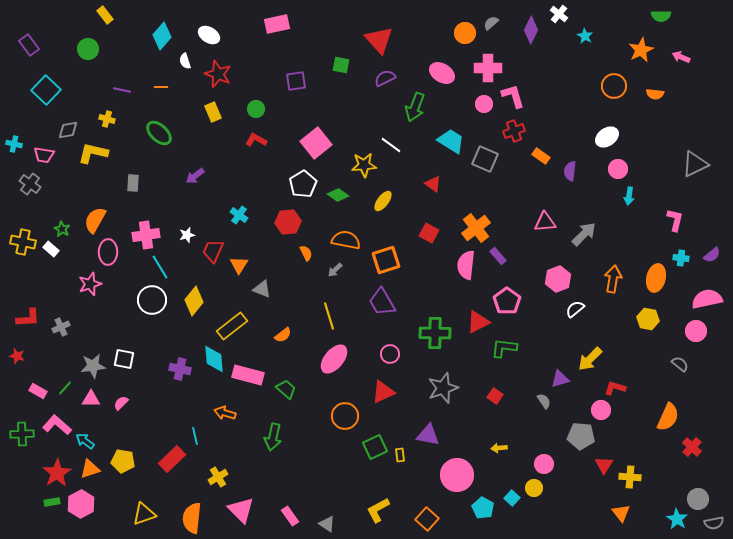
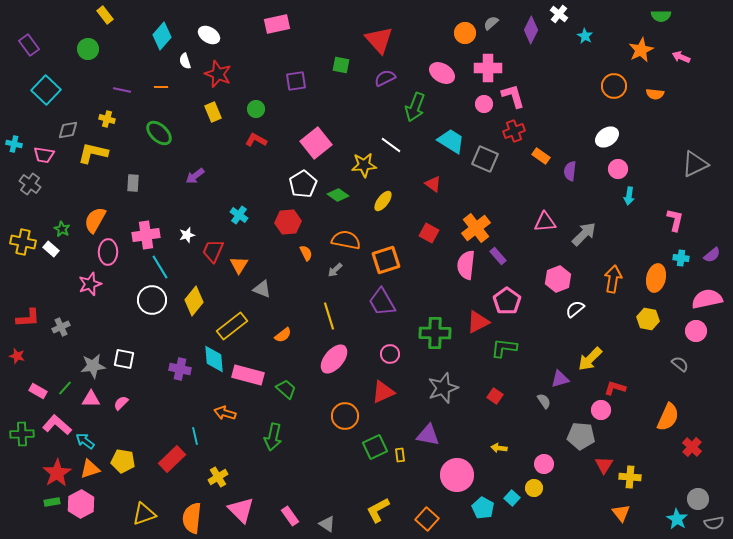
yellow arrow at (499, 448): rotated 14 degrees clockwise
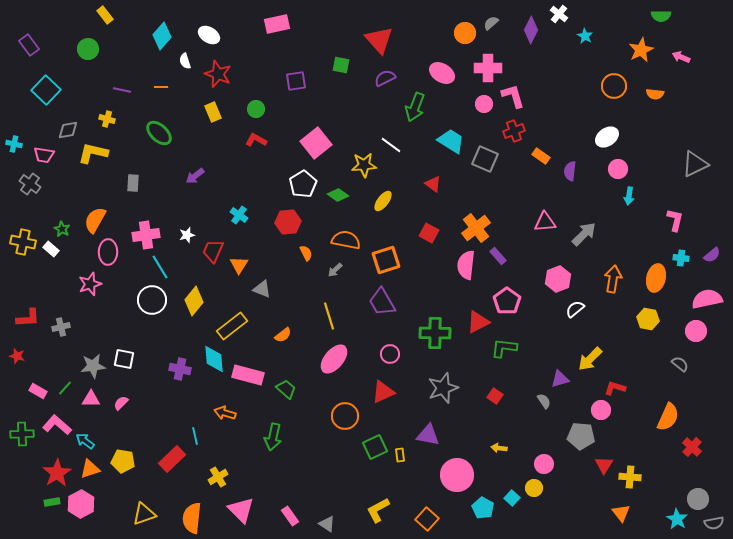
gray cross at (61, 327): rotated 12 degrees clockwise
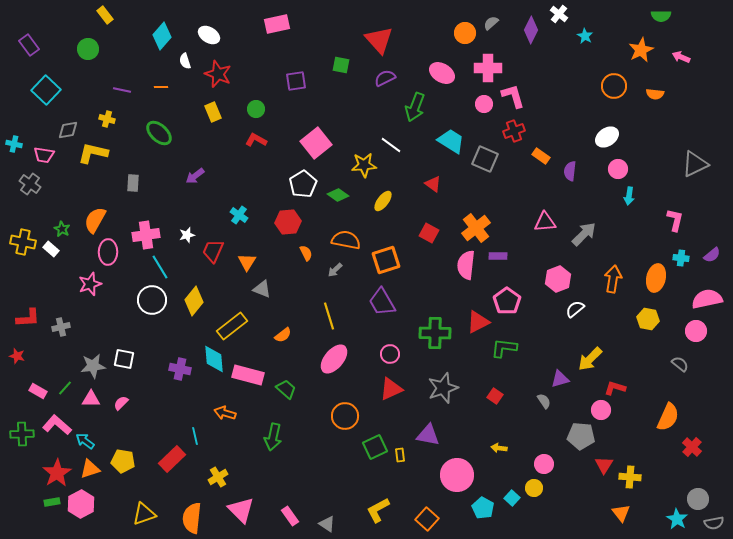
purple rectangle at (498, 256): rotated 48 degrees counterclockwise
orange triangle at (239, 265): moved 8 px right, 3 px up
red triangle at (383, 392): moved 8 px right, 3 px up
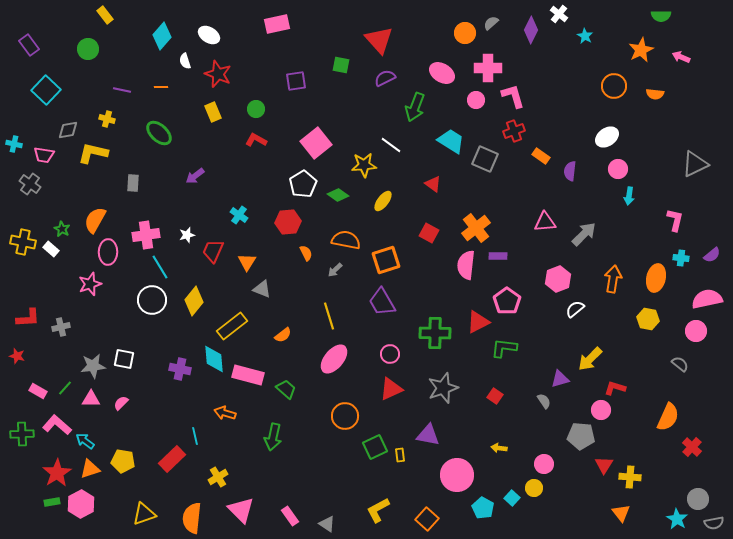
pink circle at (484, 104): moved 8 px left, 4 px up
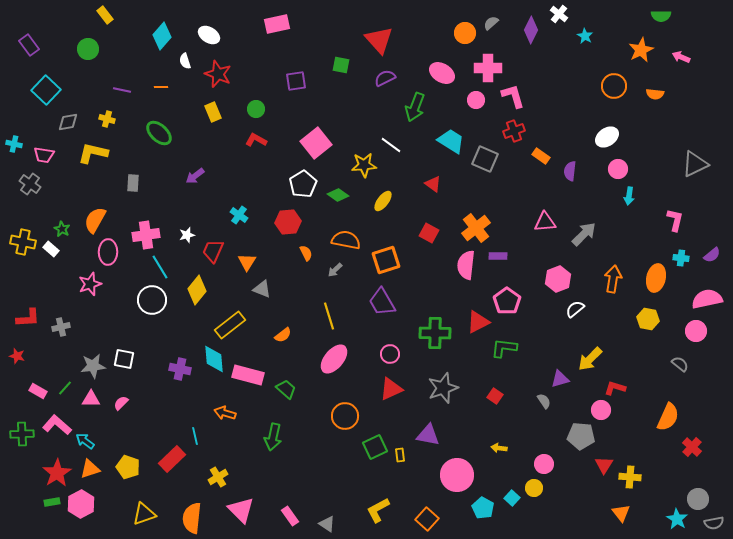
gray diamond at (68, 130): moved 8 px up
yellow diamond at (194, 301): moved 3 px right, 11 px up
yellow rectangle at (232, 326): moved 2 px left, 1 px up
yellow pentagon at (123, 461): moved 5 px right, 6 px down; rotated 10 degrees clockwise
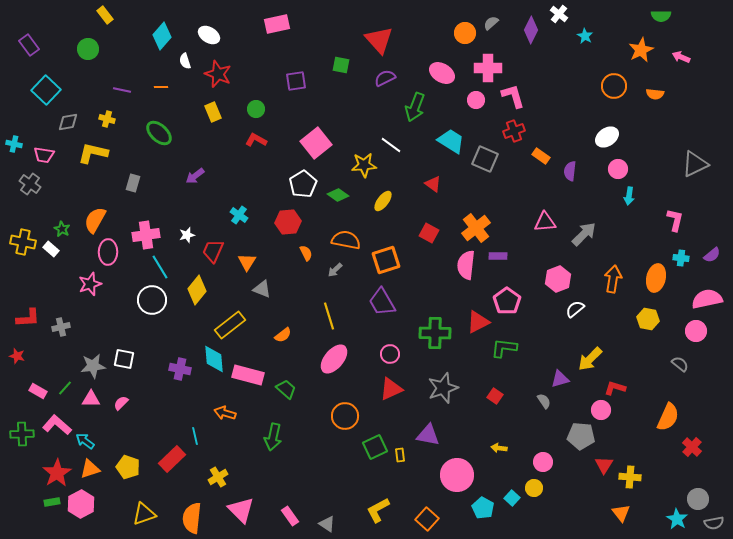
gray rectangle at (133, 183): rotated 12 degrees clockwise
pink circle at (544, 464): moved 1 px left, 2 px up
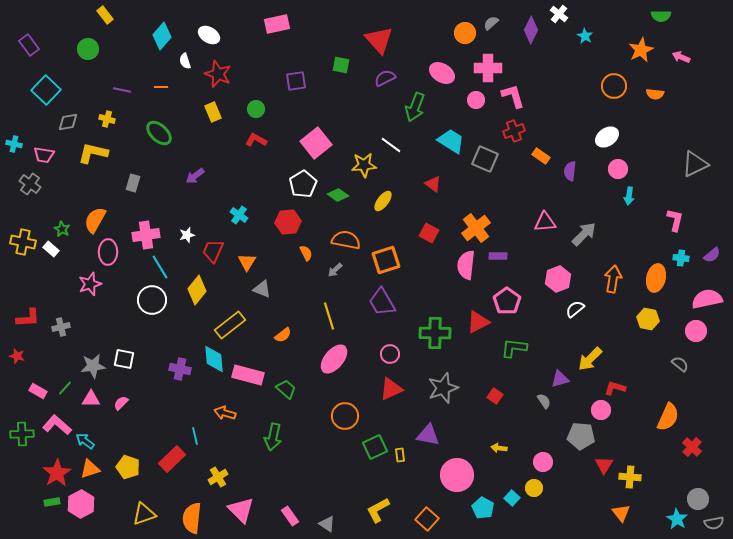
green L-shape at (504, 348): moved 10 px right
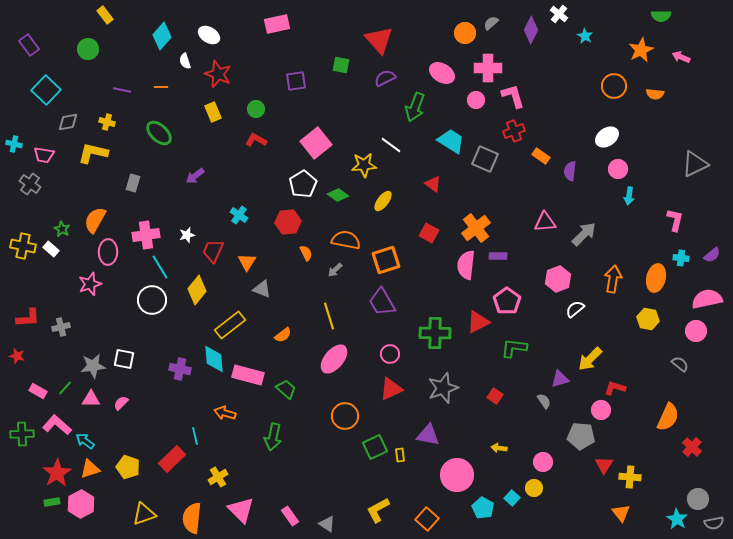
yellow cross at (107, 119): moved 3 px down
yellow cross at (23, 242): moved 4 px down
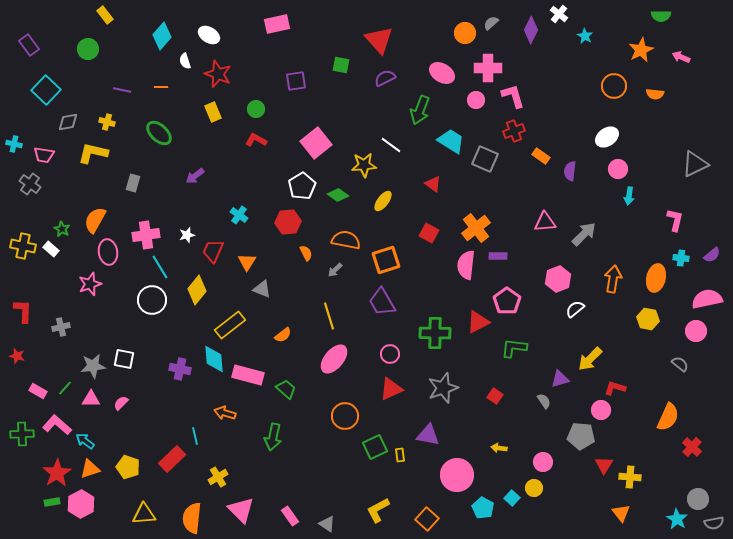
green arrow at (415, 107): moved 5 px right, 3 px down
white pentagon at (303, 184): moved 1 px left, 2 px down
pink ellipse at (108, 252): rotated 10 degrees counterclockwise
red L-shape at (28, 318): moved 5 px left, 7 px up; rotated 85 degrees counterclockwise
yellow triangle at (144, 514): rotated 15 degrees clockwise
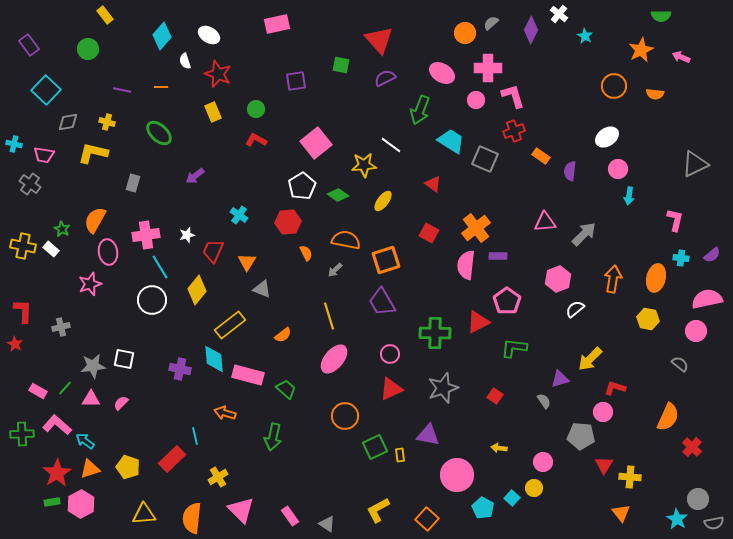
red star at (17, 356): moved 2 px left, 12 px up; rotated 14 degrees clockwise
pink circle at (601, 410): moved 2 px right, 2 px down
